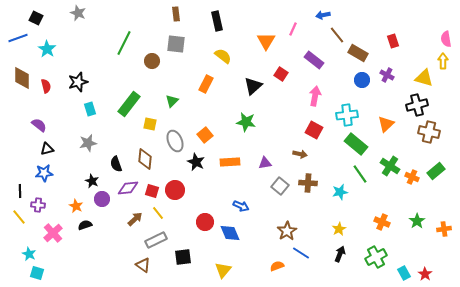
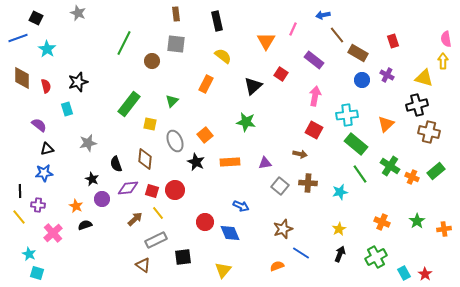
cyan rectangle at (90, 109): moved 23 px left
black star at (92, 181): moved 2 px up
brown star at (287, 231): moved 4 px left, 2 px up; rotated 12 degrees clockwise
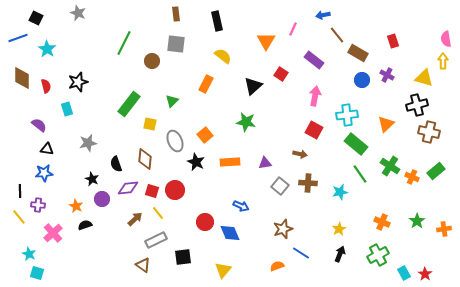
black triangle at (47, 149): rotated 24 degrees clockwise
green cross at (376, 257): moved 2 px right, 2 px up
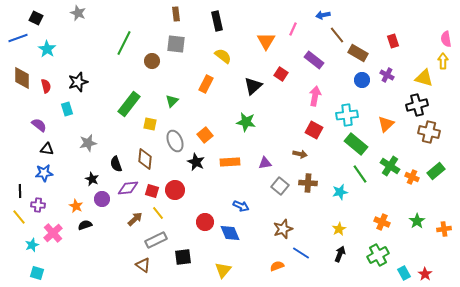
cyan star at (29, 254): moved 3 px right, 9 px up; rotated 24 degrees clockwise
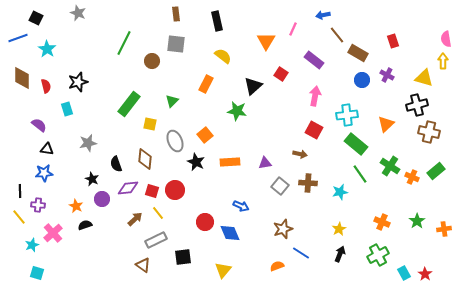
green star at (246, 122): moved 9 px left, 11 px up
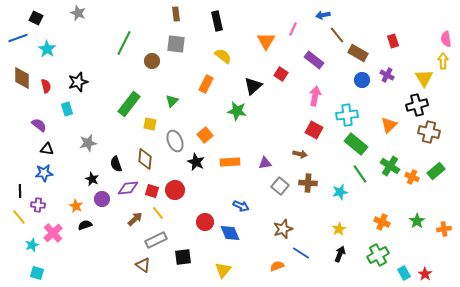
yellow triangle at (424, 78): rotated 42 degrees clockwise
orange triangle at (386, 124): moved 3 px right, 1 px down
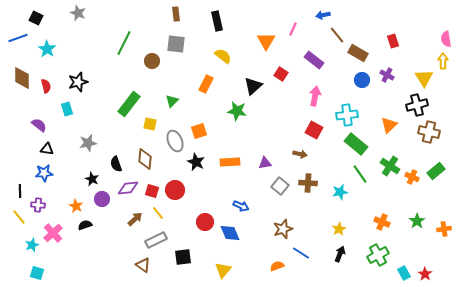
orange square at (205, 135): moved 6 px left, 4 px up; rotated 21 degrees clockwise
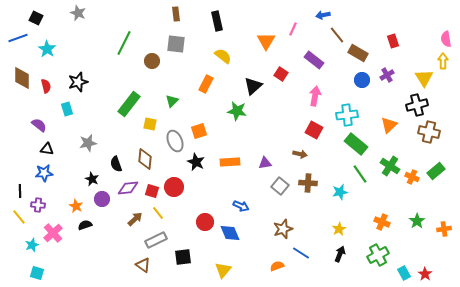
purple cross at (387, 75): rotated 32 degrees clockwise
red circle at (175, 190): moved 1 px left, 3 px up
